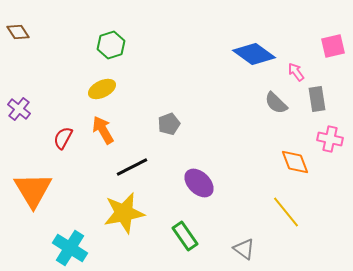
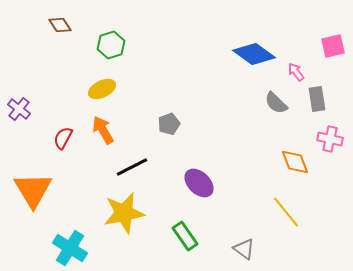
brown diamond: moved 42 px right, 7 px up
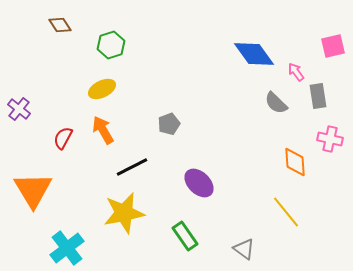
blue diamond: rotated 18 degrees clockwise
gray rectangle: moved 1 px right, 3 px up
orange diamond: rotated 16 degrees clockwise
cyan cross: moved 3 px left; rotated 20 degrees clockwise
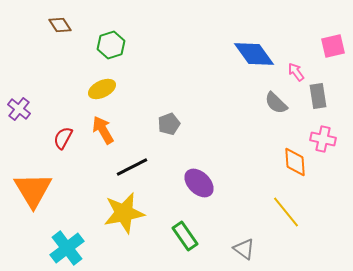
pink cross: moved 7 px left
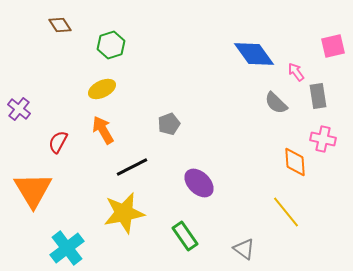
red semicircle: moved 5 px left, 4 px down
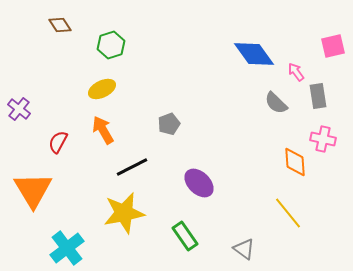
yellow line: moved 2 px right, 1 px down
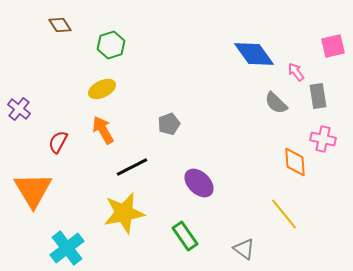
yellow line: moved 4 px left, 1 px down
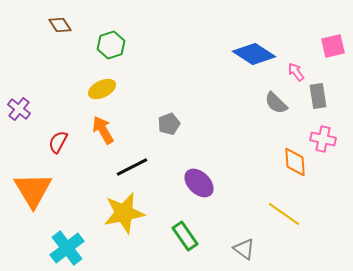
blue diamond: rotated 21 degrees counterclockwise
yellow line: rotated 16 degrees counterclockwise
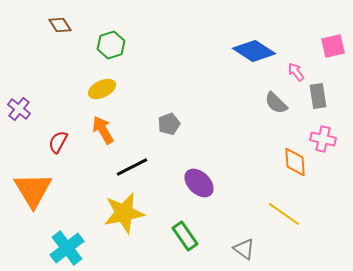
blue diamond: moved 3 px up
